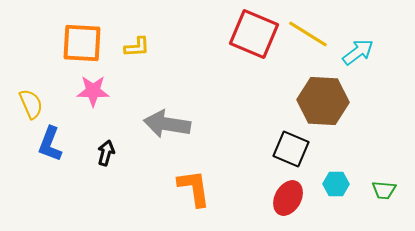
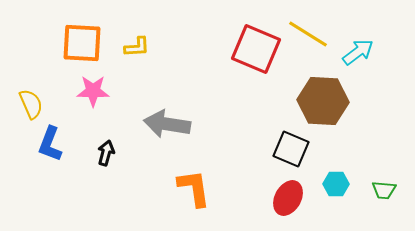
red square: moved 2 px right, 15 px down
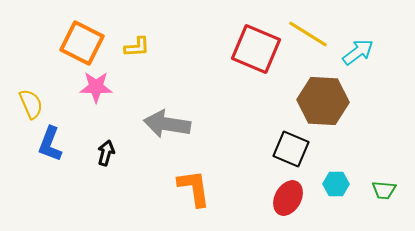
orange square: rotated 24 degrees clockwise
pink star: moved 3 px right, 4 px up
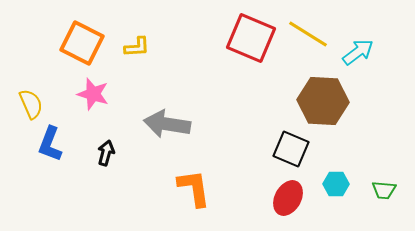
red square: moved 5 px left, 11 px up
pink star: moved 3 px left, 7 px down; rotated 16 degrees clockwise
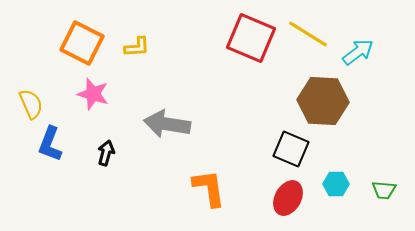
orange L-shape: moved 15 px right
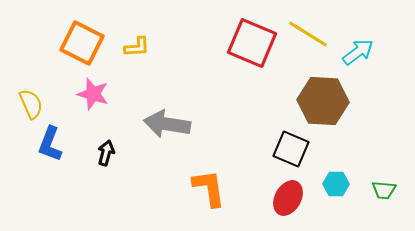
red square: moved 1 px right, 5 px down
